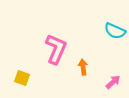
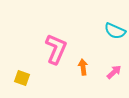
pink arrow: moved 1 px right, 10 px up
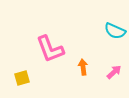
pink L-shape: moved 6 px left; rotated 136 degrees clockwise
yellow square: rotated 35 degrees counterclockwise
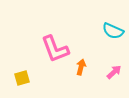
cyan semicircle: moved 2 px left
pink L-shape: moved 5 px right
orange arrow: moved 2 px left; rotated 21 degrees clockwise
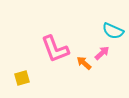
orange arrow: moved 3 px right, 4 px up; rotated 63 degrees counterclockwise
pink arrow: moved 12 px left, 19 px up
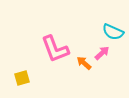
cyan semicircle: moved 1 px down
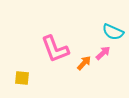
pink arrow: moved 1 px right
orange arrow: rotated 91 degrees clockwise
yellow square: rotated 21 degrees clockwise
